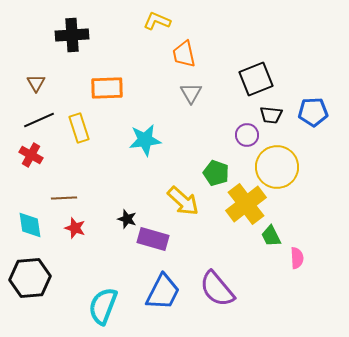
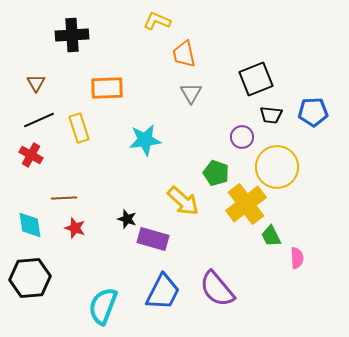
purple circle: moved 5 px left, 2 px down
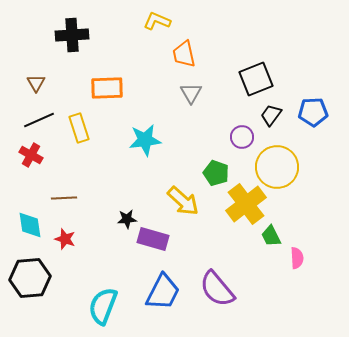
black trapezoid: rotated 120 degrees clockwise
black star: rotated 24 degrees counterclockwise
red star: moved 10 px left, 11 px down
